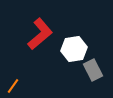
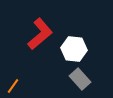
white hexagon: rotated 15 degrees clockwise
gray rectangle: moved 13 px left, 9 px down; rotated 15 degrees counterclockwise
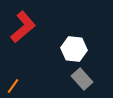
red L-shape: moved 17 px left, 7 px up
gray rectangle: moved 2 px right
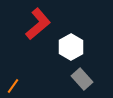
red L-shape: moved 15 px right, 3 px up
white hexagon: moved 3 px left, 2 px up; rotated 25 degrees clockwise
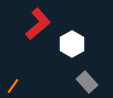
white hexagon: moved 1 px right, 3 px up
gray rectangle: moved 5 px right, 3 px down
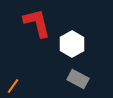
red L-shape: moved 1 px left, 1 px up; rotated 64 degrees counterclockwise
gray rectangle: moved 9 px left, 3 px up; rotated 20 degrees counterclockwise
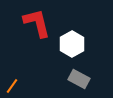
gray rectangle: moved 1 px right
orange line: moved 1 px left
